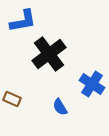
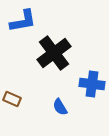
black cross: moved 5 px right, 1 px up
blue cross: rotated 25 degrees counterclockwise
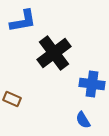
blue semicircle: moved 23 px right, 13 px down
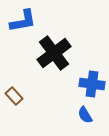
brown rectangle: moved 2 px right, 3 px up; rotated 24 degrees clockwise
blue semicircle: moved 2 px right, 5 px up
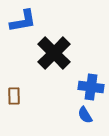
black cross: rotated 8 degrees counterclockwise
blue cross: moved 1 px left, 3 px down
brown rectangle: rotated 42 degrees clockwise
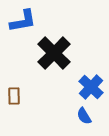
blue cross: rotated 35 degrees clockwise
blue semicircle: moved 1 px left, 1 px down
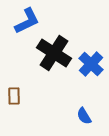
blue L-shape: moved 4 px right; rotated 16 degrees counterclockwise
black cross: rotated 12 degrees counterclockwise
blue cross: moved 23 px up
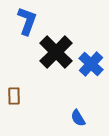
blue L-shape: rotated 44 degrees counterclockwise
black cross: moved 2 px right, 1 px up; rotated 12 degrees clockwise
blue semicircle: moved 6 px left, 2 px down
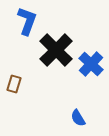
black cross: moved 2 px up
brown rectangle: moved 12 px up; rotated 18 degrees clockwise
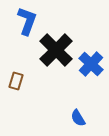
brown rectangle: moved 2 px right, 3 px up
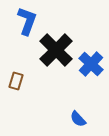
blue semicircle: moved 1 px down; rotated 12 degrees counterclockwise
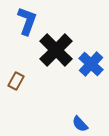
brown rectangle: rotated 12 degrees clockwise
blue semicircle: moved 2 px right, 5 px down
